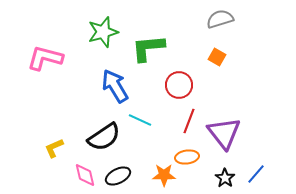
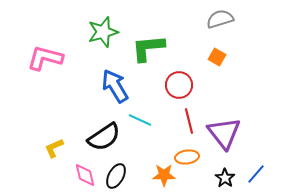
red line: rotated 35 degrees counterclockwise
black ellipse: moved 2 px left; rotated 35 degrees counterclockwise
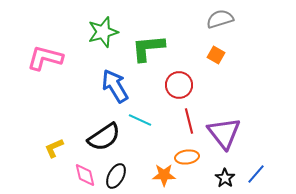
orange square: moved 1 px left, 2 px up
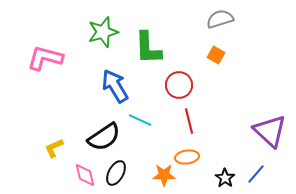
green L-shape: rotated 87 degrees counterclockwise
purple triangle: moved 46 px right, 2 px up; rotated 9 degrees counterclockwise
black ellipse: moved 3 px up
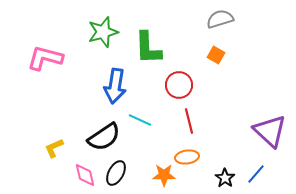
blue arrow: rotated 140 degrees counterclockwise
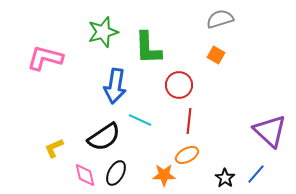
red line: rotated 20 degrees clockwise
orange ellipse: moved 2 px up; rotated 20 degrees counterclockwise
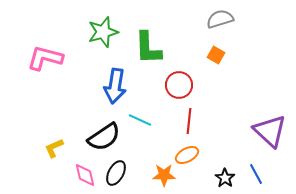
blue line: rotated 70 degrees counterclockwise
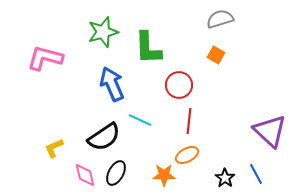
blue arrow: moved 3 px left, 2 px up; rotated 148 degrees clockwise
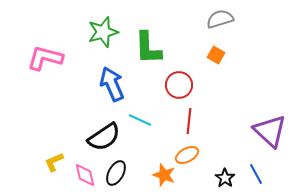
yellow L-shape: moved 14 px down
orange star: rotated 20 degrees clockwise
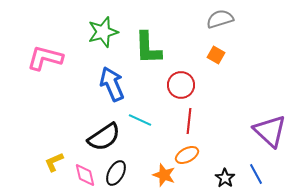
red circle: moved 2 px right
